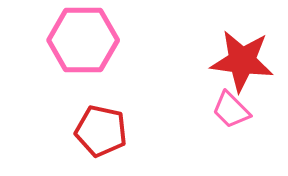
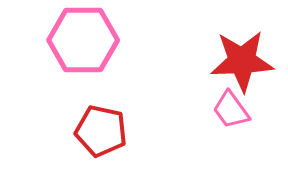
red star: rotated 10 degrees counterclockwise
pink trapezoid: rotated 9 degrees clockwise
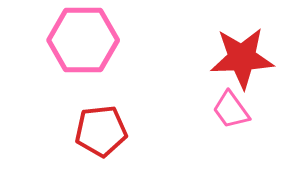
red star: moved 3 px up
red pentagon: rotated 18 degrees counterclockwise
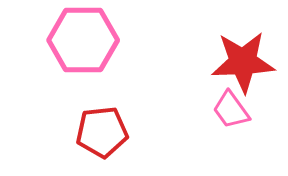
red star: moved 1 px right, 4 px down
red pentagon: moved 1 px right, 1 px down
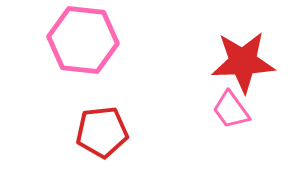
pink hexagon: rotated 6 degrees clockwise
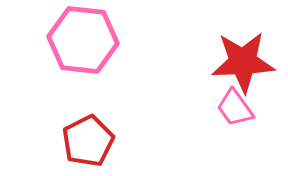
pink trapezoid: moved 4 px right, 2 px up
red pentagon: moved 14 px left, 9 px down; rotated 21 degrees counterclockwise
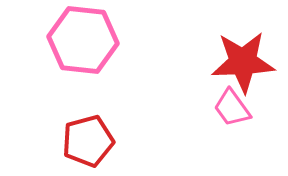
pink trapezoid: moved 3 px left
red pentagon: rotated 12 degrees clockwise
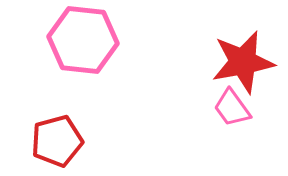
red star: rotated 8 degrees counterclockwise
red pentagon: moved 31 px left
